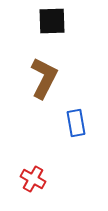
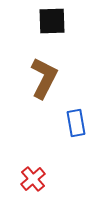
red cross: rotated 20 degrees clockwise
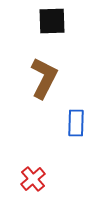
blue rectangle: rotated 12 degrees clockwise
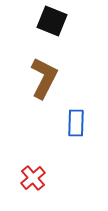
black square: rotated 24 degrees clockwise
red cross: moved 1 px up
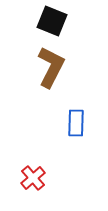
brown L-shape: moved 7 px right, 11 px up
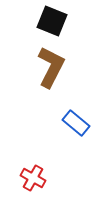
blue rectangle: rotated 52 degrees counterclockwise
red cross: rotated 20 degrees counterclockwise
